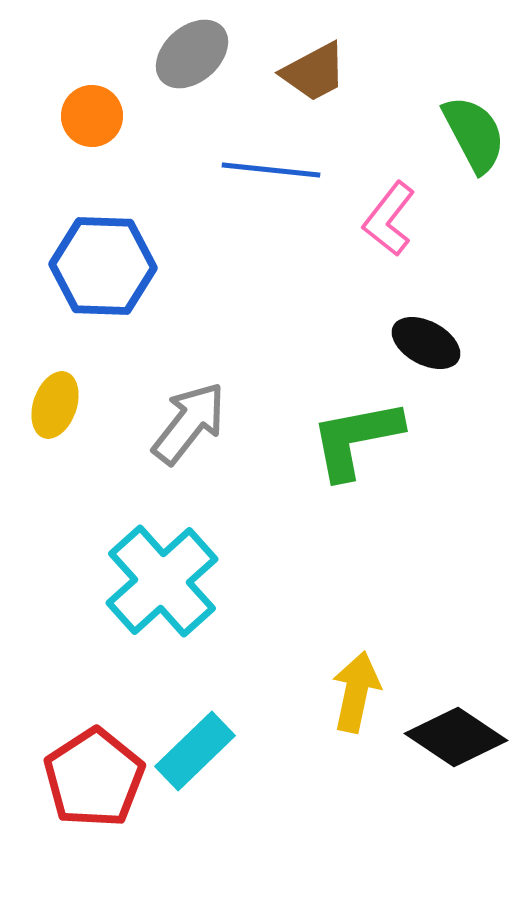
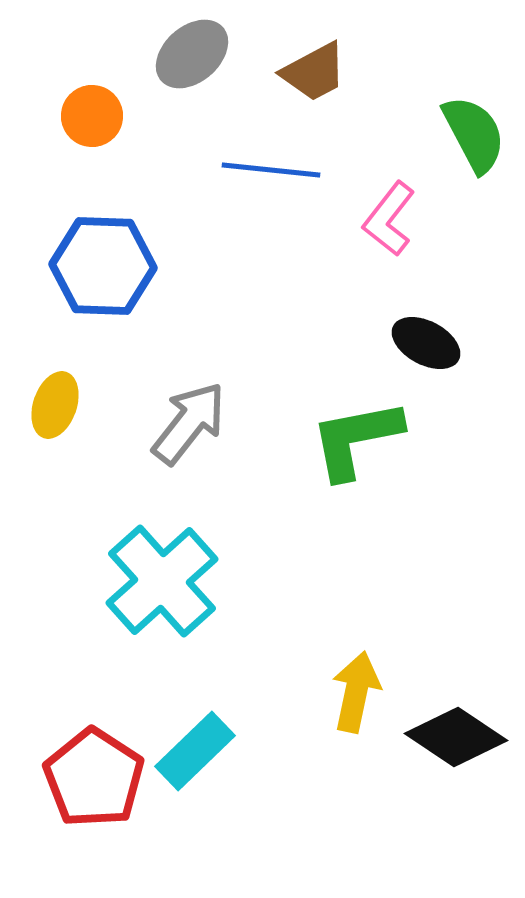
red pentagon: rotated 6 degrees counterclockwise
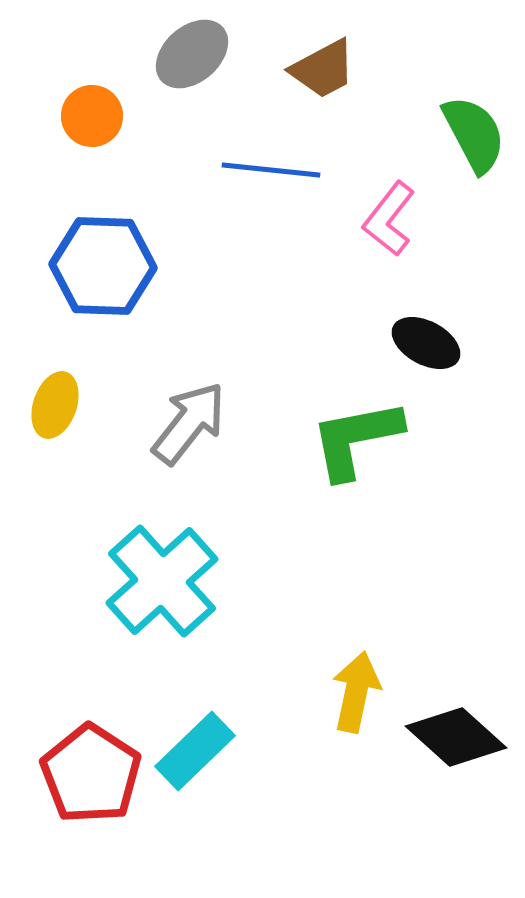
brown trapezoid: moved 9 px right, 3 px up
black diamond: rotated 8 degrees clockwise
red pentagon: moved 3 px left, 4 px up
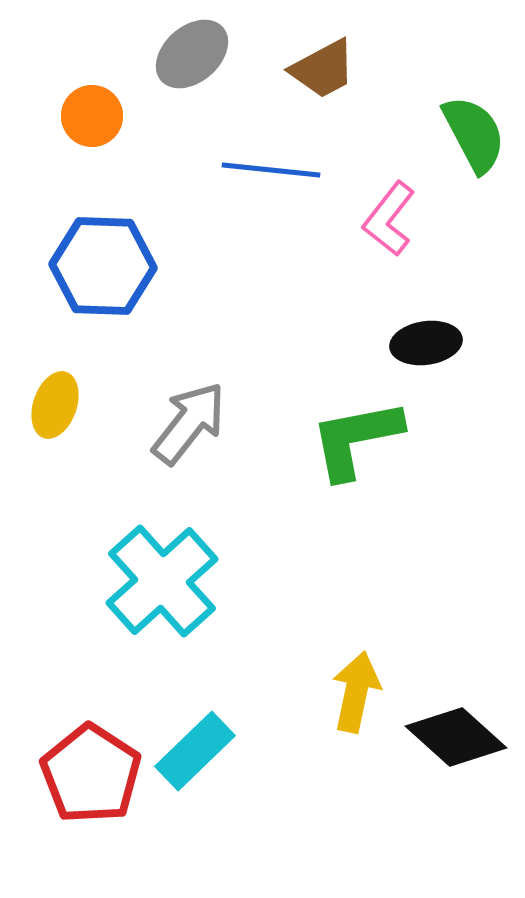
black ellipse: rotated 36 degrees counterclockwise
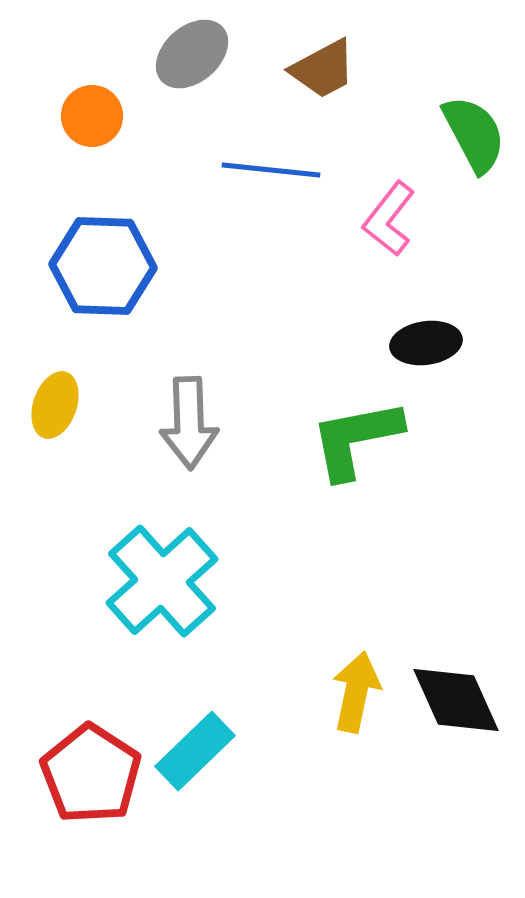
gray arrow: rotated 140 degrees clockwise
black diamond: moved 37 px up; rotated 24 degrees clockwise
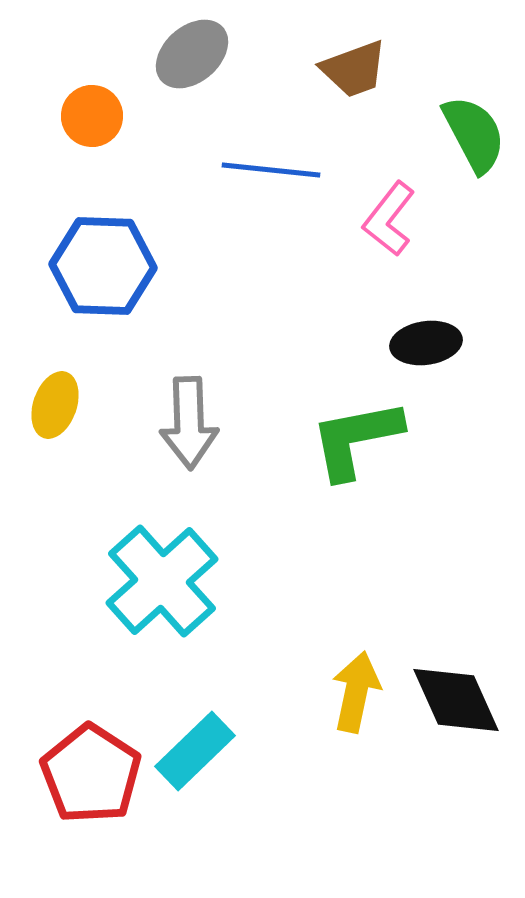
brown trapezoid: moved 31 px right; rotated 8 degrees clockwise
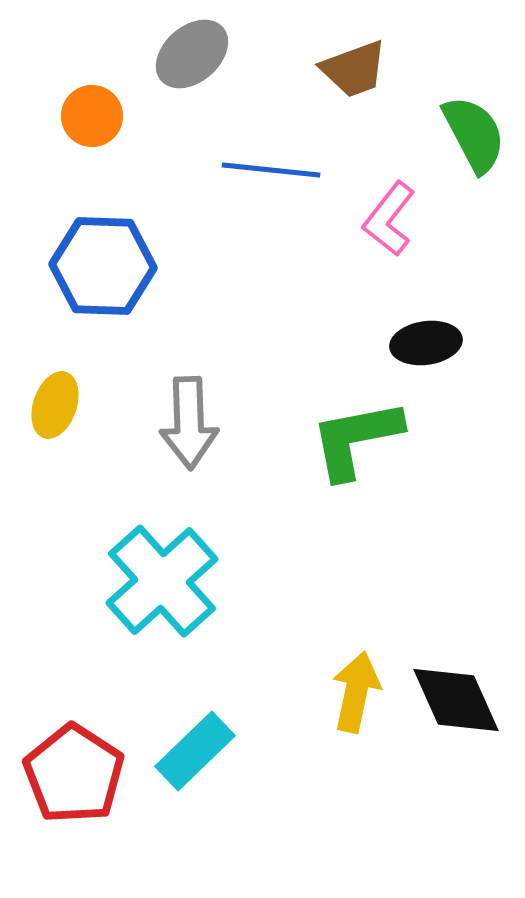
red pentagon: moved 17 px left
